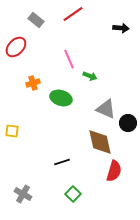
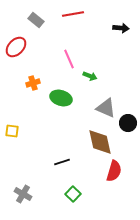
red line: rotated 25 degrees clockwise
gray triangle: moved 1 px up
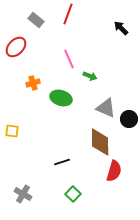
red line: moved 5 px left; rotated 60 degrees counterclockwise
black arrow: rotated 140 degrees counterclockwise
black circle: moved 1 px right, 4 px up
brown diamond: rotated 12 degrees clockwise
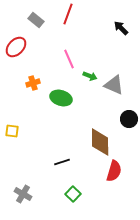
gray triangle: moved 8 px right, 23 px up
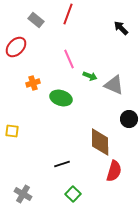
black line: moved 2 px down
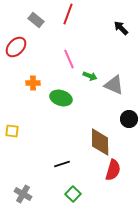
orange cross: rotated 16 degrees clockwise
red semicircle: moved 1 px left, 1 px up
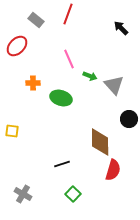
red ellipse: moved 1 px right, 1 px up
gray triangle: rotated 25 degrees clockwise
